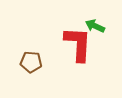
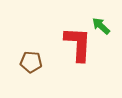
green arrow: moved 6 px right; rotated 18 degrees clockwise
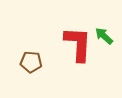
green arrow: moved 3 px right, 10 px down
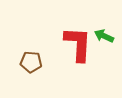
green arrow: rotated 18 degrees counterclockwise
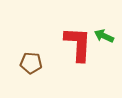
brown pentagon: moved 1 px down
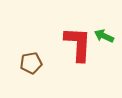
brown pentagon: rotated 15 degrees counterclockwise
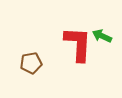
green arrow: moved 2 px left
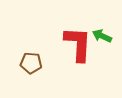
brown pentagon: rotated 15 degrees clockwise
